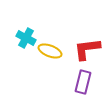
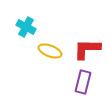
cyan cross: moved 11 px up
red L-shape: rotated 8 degrees clockwise
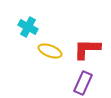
cyan cross: moved 2 px right
purple rectangle: moved 1 px down; rotated 10 degrees clockwise
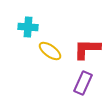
cyan cross: rotated 24 degrees counterclockwise
yellow ellipse: rotated 15 degrees clockwise
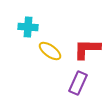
purple rectangle: moved 5 px left
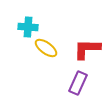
yellow ellipse: moved 4 px left, 3 px up
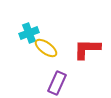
cyan cross: moved 1 px right, 6 px down; rotated 24 degrees counterclockwise
purple rectangle: moved 21 px left
